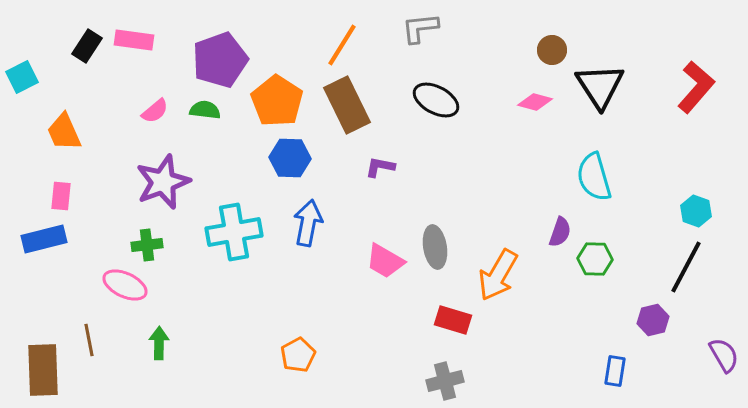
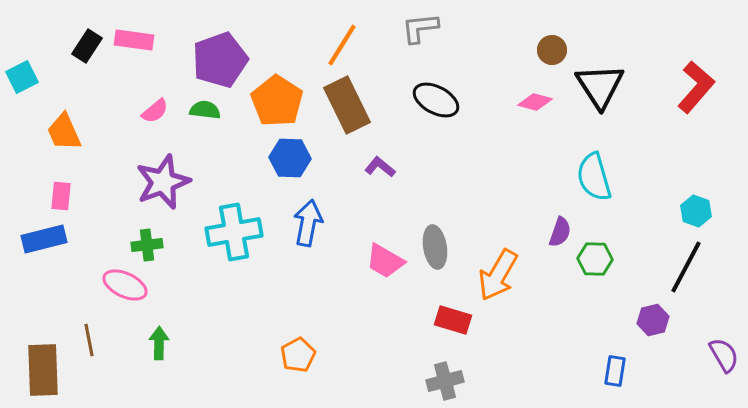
purple L-shape at (380, 167): rotated 28 degrees clockwise
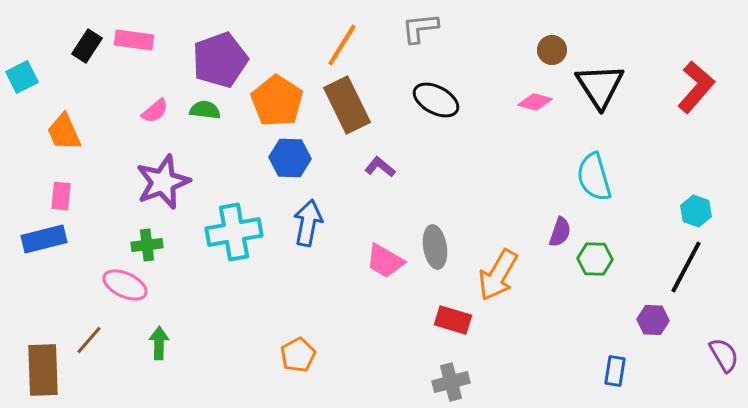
purple hexagon at (653, 320): rotated 16 degrees clockwise
brown line at (89, 340): rotated 52 degrees clockwise
gray cross at (445, 381): moved 6 px right, 1 px down
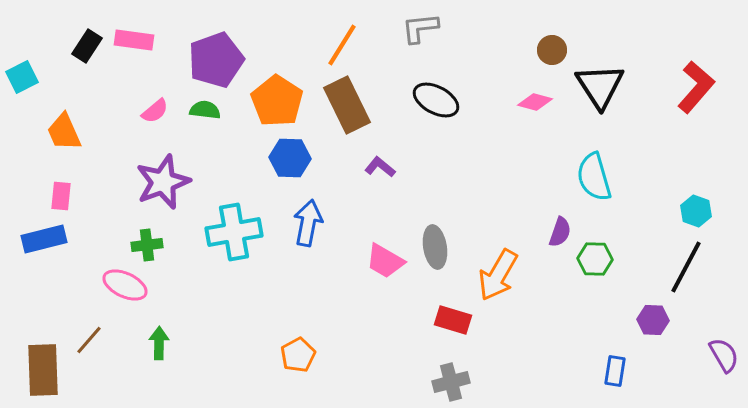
purple pentagon at (220, 60): moved 4 px left
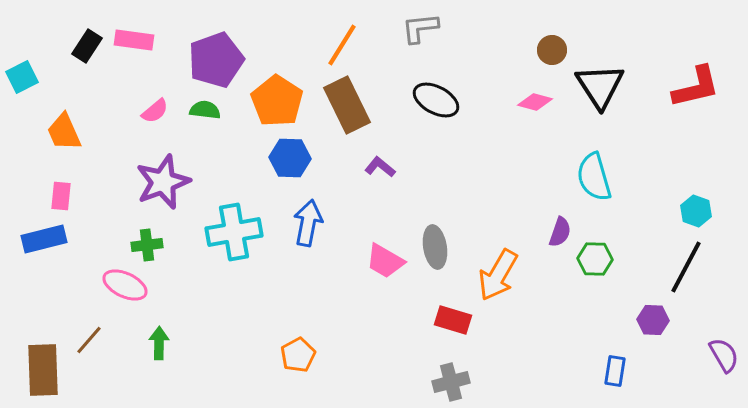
red L-shape at (696, 87): rotated 36 degrees clockwise
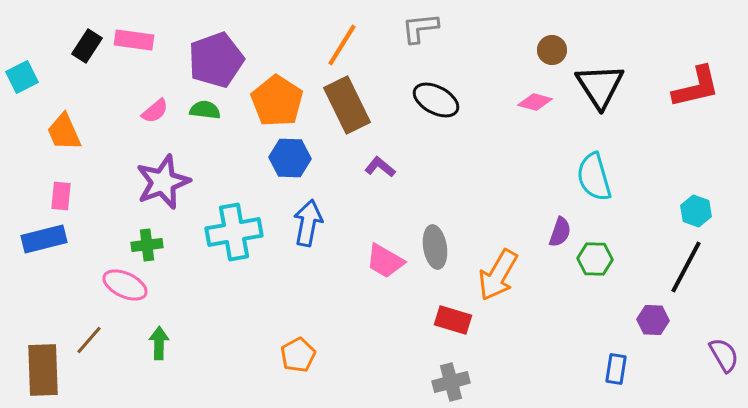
blue rectangle at (615, 371): moved 1 px right, 2 px up
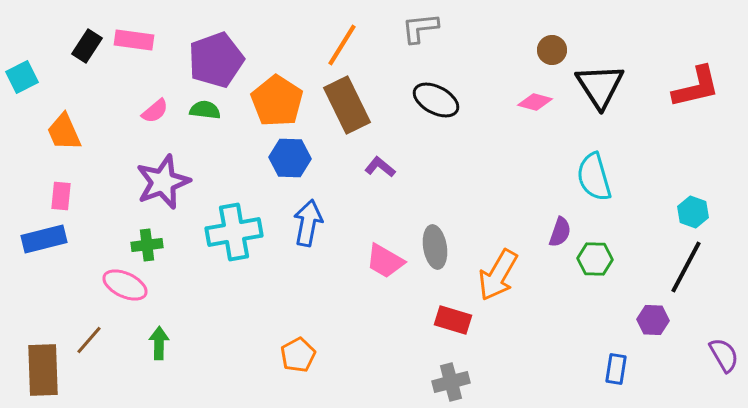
cyan hexagon at (696, 211): moved 3 px left, 1 px down
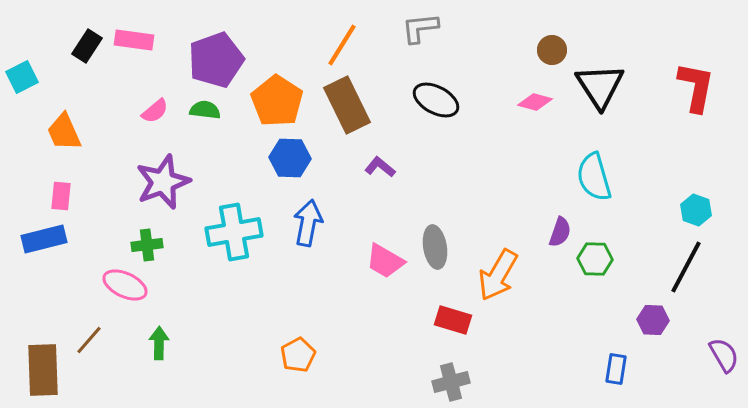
red L-shape at (696, 87): rotated 66 degrees counterclockwise
cyan hexagon at (693, 212): moved 3 px right, 2 px up
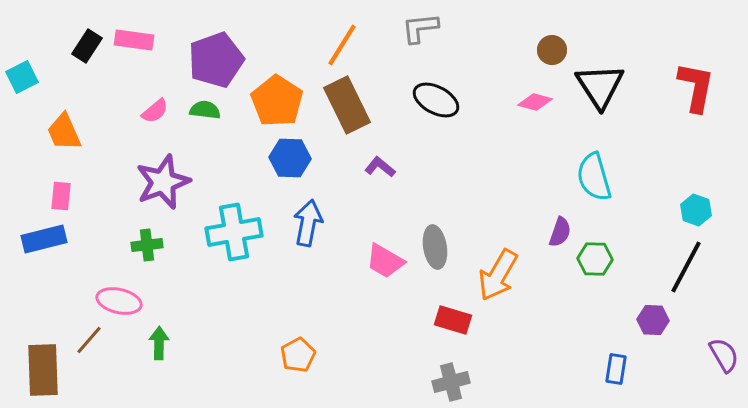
pink ellipse at (125, 285): moved 6 px left, 16 px down; rotated 12 degrees counterclockwise
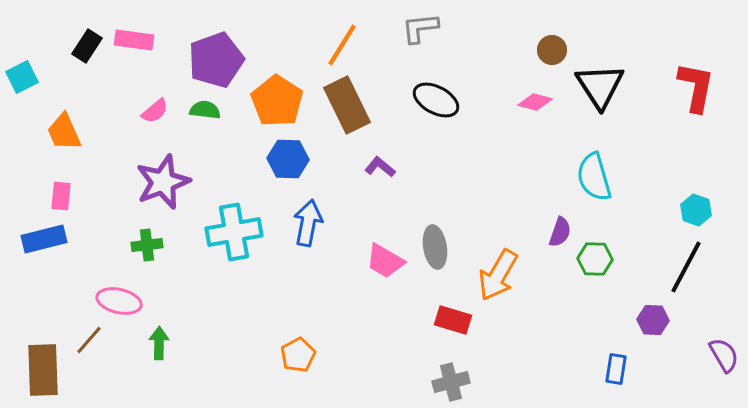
blue hexagon at (290, 158): moved 2 px left, 1 px down
